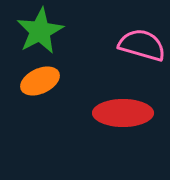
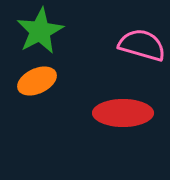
orange ellipse: moved 3 px left
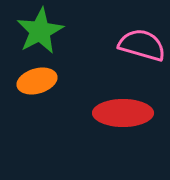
orange ellipse: rotated 9 degrees clockwise
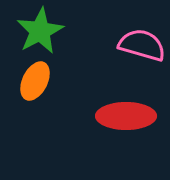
orange ellipse: moved 2 px left; rotated 48 degrees counterclockwise
red ellipse: moved 3 px right, 3 px down
